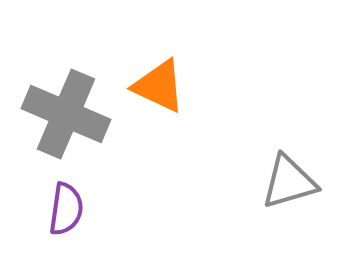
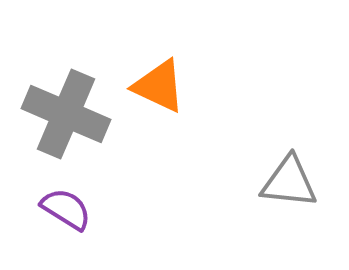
gray triangle: rotated 22 degrees clockwise
purple semicircle: rotated 66 degrees counterclockwise
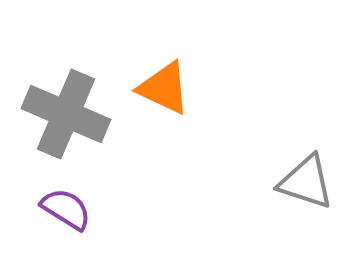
orange triangle: moved 5 px right, 2 px down
gray triangle: moved 17 px right; rotated 12 degrees clockwise
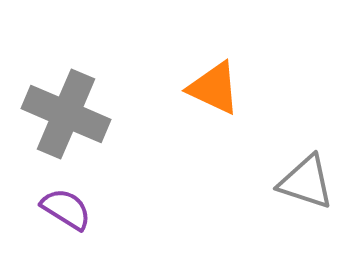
orange triangle: moved 50 px right
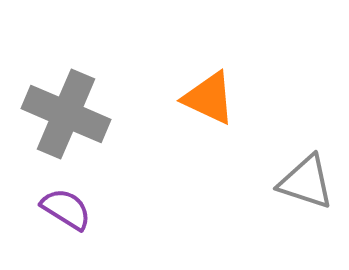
orange triangle: moved 5 px left, 10 px down
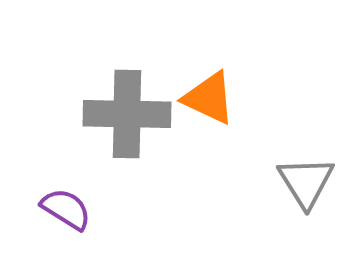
gray cross: moved 61 px right; rotated 22 degrees counterclockwise
gray triangle: rotated 40 degrees clockwise
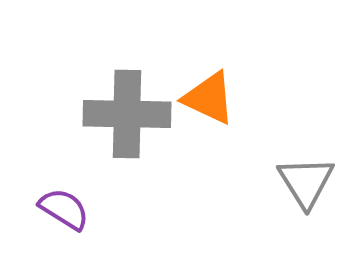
purple semicircle: moved 2 px left
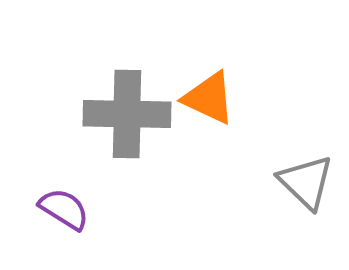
gray triangle: rotated 14 degrees counterclockwise
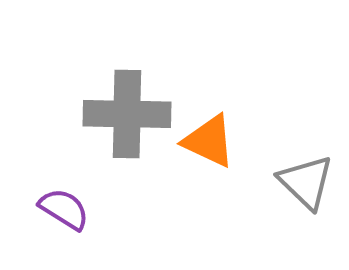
orange triangle: moved 43 px down
